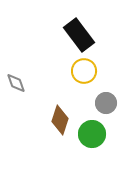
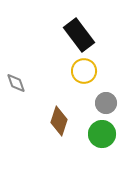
brown diamond: moved 1 px left, 1 px down
green circle: moved 10 px right
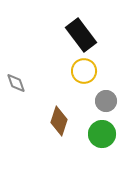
black rectangle: moved 2 px right
gray circle: moved 2 px up
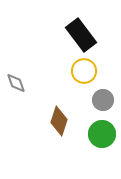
gray circle: moved 3 px left, 1 px up
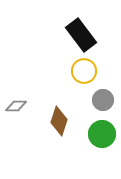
gray diamond: moved 23 px down; rotated 70 degrees counterclockwise
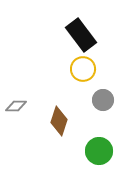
yellow circle: moved 1 px left, 2 px up
green circle: moved 3 px left, 17 px down
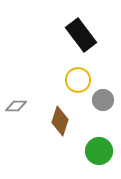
yellow circle: moved 5 px left, 11 px down
brown diamond: moved 1 px right
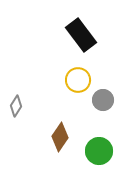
gray diamond: rotated 60 degrees counterclockwise
brown diamond: moved 16 px down; rotated 16 degrees clockwise
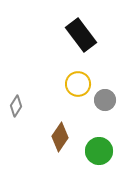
yellow circle: moved 4 px down
gray circle: moved 2 px right
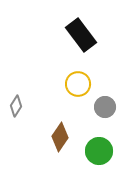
gray circle: moved 7 px down
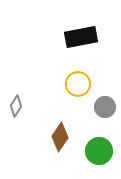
black rectangle: moved 2 px down; rotated 64 degrees counterclockwise
